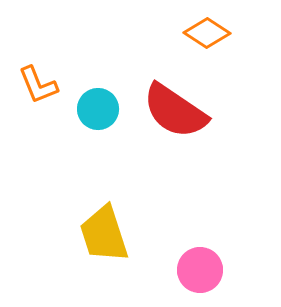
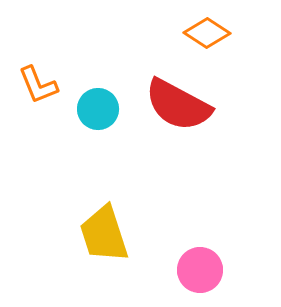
red semicircle: moved 3 px right, 6 px up; rotated 6 degrees counterclockwise
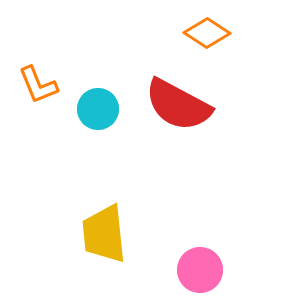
yellow trapezoid: rotated 12 degrees clockwise
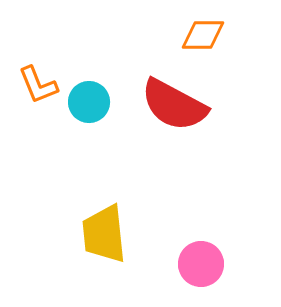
orange diamond: moved 4 px left, 2 px down; rotated 33 degrees counterclockwise
red semicircle: moved 4 px left
cyan circle: moved 9 px left, 7 px up
pink circle: moved 1 px right, 6 px up
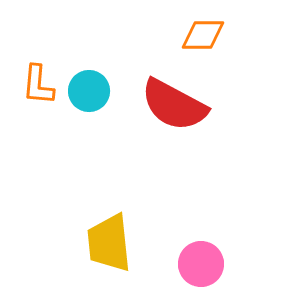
orange L-shape: rotated 27 degrees clockwise
cyan circle: moved 11 px up
yellow trapezoid: moved 5 px right, 9 px down
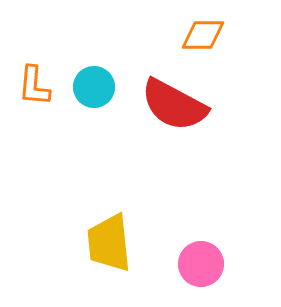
orange L-shape: moved 4 px left, 1 px down
cyan circle: moved 5 px right, 4 px up
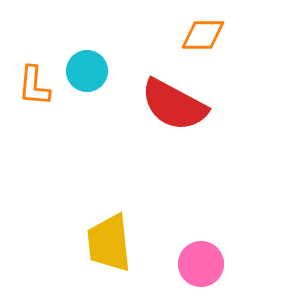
cyan circle: moved 7 px left, 16 px up
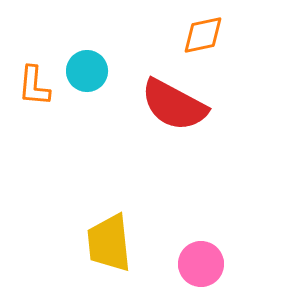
orange diamond: rotated 12 degrees counterclockwise
